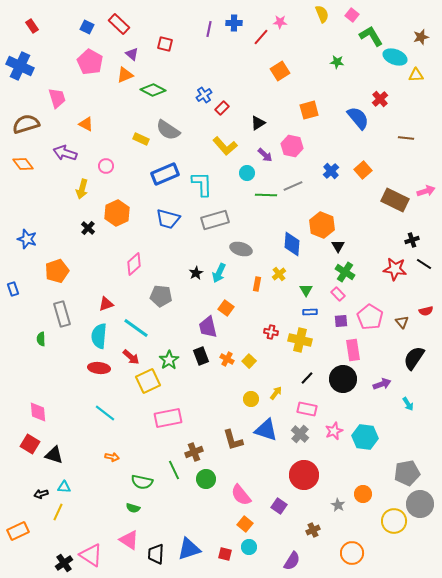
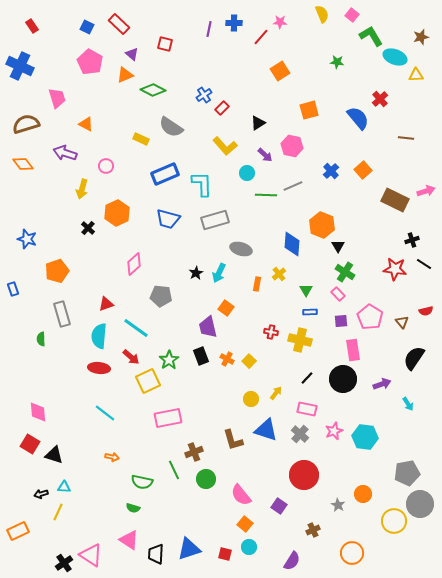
gray semicircle at (168, 130): moved 3 px right, 3 px up
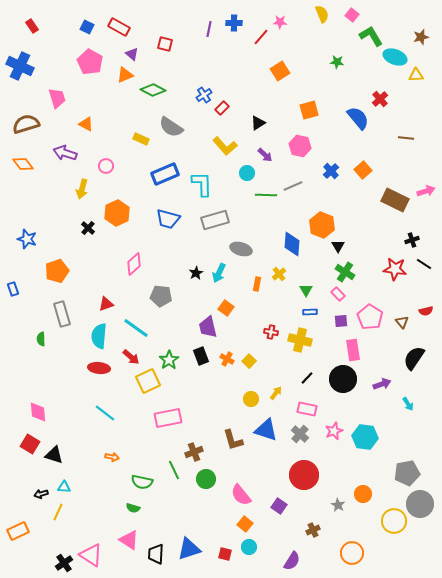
red rectangle at (119, 24): moved 3 px down; rotated 15 degrees counterclockwise
pink hexagon at (292, 146): moved 8 px right
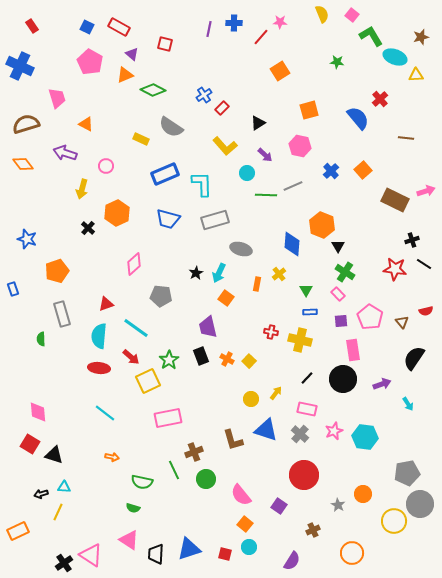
orange square at (226, 308): moved 10 px up
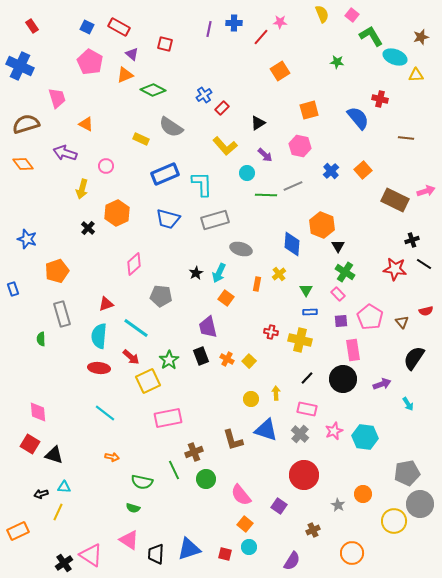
red cross at (380, 99): rotated 35 degrees counterclockwise
yellow arrow at (276, 393): rotated 40 degrees counterclockwise
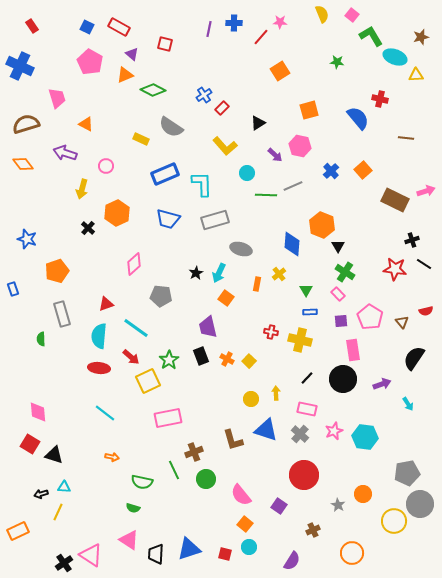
purple arrow at (265, 155): moved 10 px right
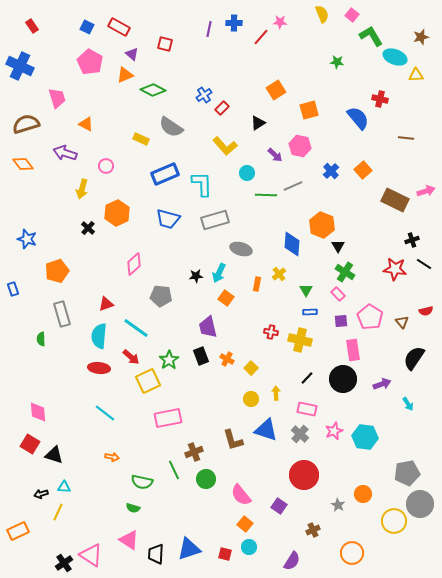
orange square at (280, 71): moved 4 px left, 19 px down
black star at (196, 273): moved 3 px down; rotated 24 degrees clockwise
yellow square at (249, 361): moved 2 px right, 7 px down
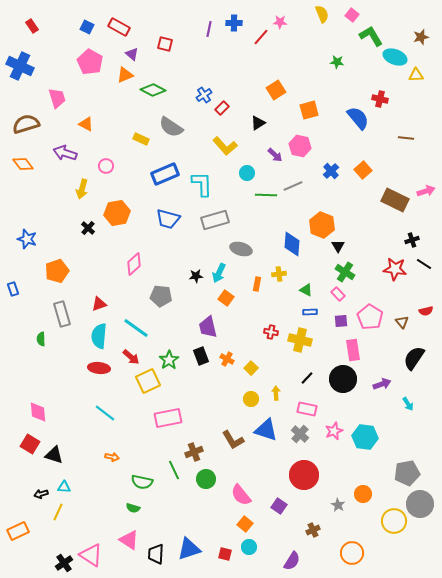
orange hexagon at (117, 213): rotated 15 degrees clockwise
yellow cross at (279, 274): rotated 32 degrees clockwise
green triangle at (306, 290): rotated 32 degrees counterclockwise
red triangle at (106, 304): moved 7 px left
brown L-shape at (233, 440): rotated 15 degrees counterclockwise
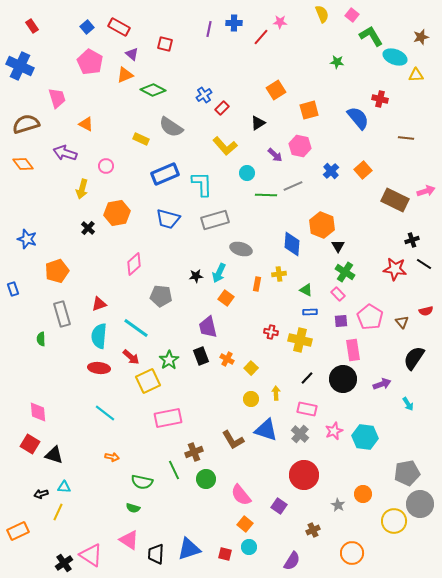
blue square at (87, 27): rotated 24 degrees clockwise
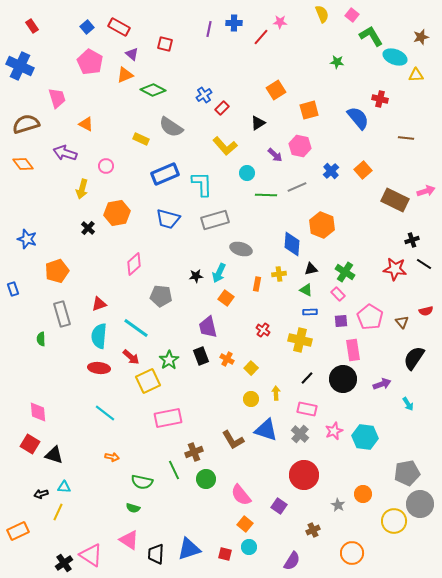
gray line at (293, 186): moved 4 px right, 1 px down
black triangle at (338, 246): moved 27 px left, 23 px down; rotated 48 degrees clockwise
red cross at (271, 332): moved 8 px left, 2 px up; rotated 24 degrees clockwise
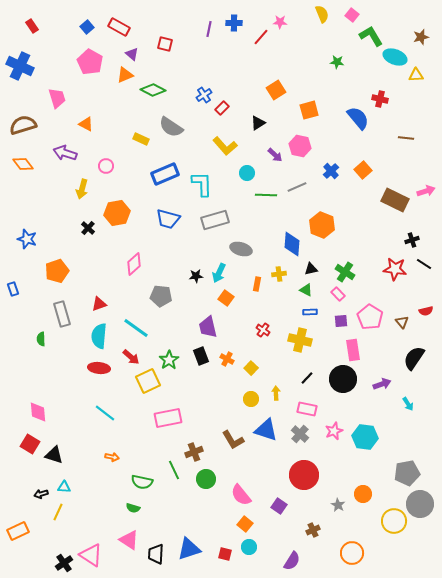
brown semicircle at (26, 124): moved 3 px left, 1 px down
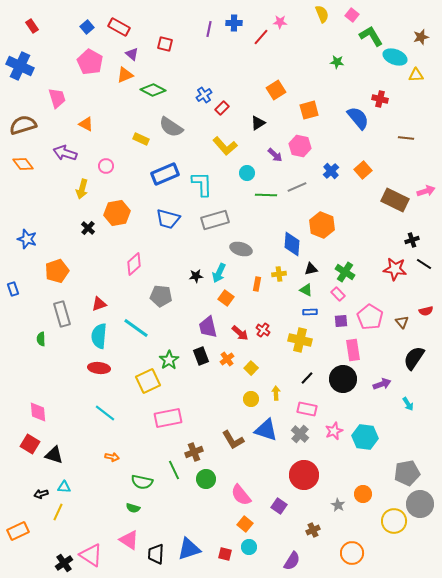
red arrow at (131, 357): moved 109 px right, 24 px up
orange cross at (227, 359): rotated 24 degrees clockwise
